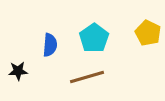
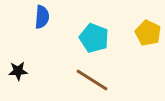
cyan pentagon: rotated 16 degrees counterclockwise
blue semicircle: moved 8 px left, 28 px up
brown line: moved 5 px right, 3 px down; rotated 48 degrees clockwise
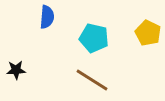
blue semicircle: moved 5 px right
cyan pentagon: rotated 8 degrees counterclockwise
black star: moved 2 px left, 1 px up
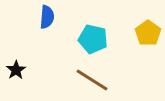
yellow pentagon: rotated 10 degrees clockwise
cyan pentagon: moved 1 px left, 1 px down
black star: rotated 30 degrees counterclockwise
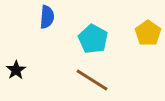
cyan pentagon: rotated 16 degrees clockwise
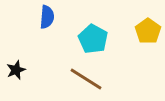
yellow pentagon: moved 2 px up
black star: rotated 12 degrees clockwise
brown line: moved 6 px left, 1 px up
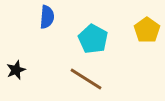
yellow pentagon: moved 1 px left, 1 px up
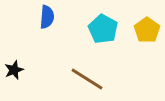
cyan pentagon: moved 10 px right, 10 px up
black star: moved 2 px left
brown line: moved 1 px right
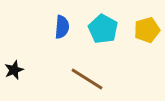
blue semicircle: moved 15 px right, 10 px down
yellow pentagon: rotated 20 degrees clockwise
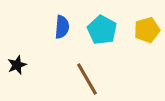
cyan pentagon: moved 1 px left, 1 px down
black star: moved 3 px right, 5 px up
brown line: rotated 28 degrees clockwise
